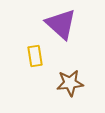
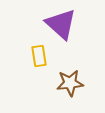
yellow rectangle: moved 4 px right
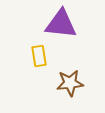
purple triangle: rotated 36 degrees counterclockwise
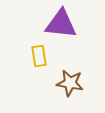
brown star: rotated 16 degrees clockwise
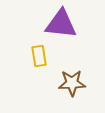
brown star: moved 2 px right; rotated 12 degrees counterclockwise
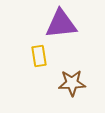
purple triangle: rotated 12 degrees counterclockwise
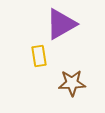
purple triangle: rotated 24 degrees counterclockwise
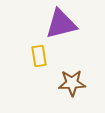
purple triangle: rotated 16 degrees clockwise
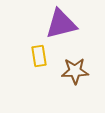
brown star: moved 3 px right, 12 px up
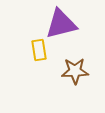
yellow rectangle: moved 6 px up
